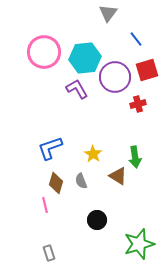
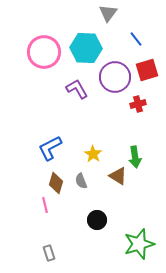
cyan hexagon: moved 1 px right, 10 px up; rotated 8 degrees clockwise
blue L-shape: rotated 8 degrees counterclockwise
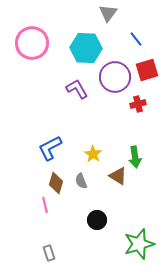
pink circle: moved 12 px left, 9 px up
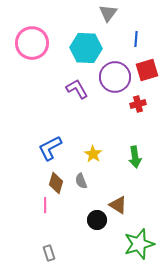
blue line: rotated 42 degrees clockwise
brown triangle: moved 29 px down
pink line: rotated 14 degrees clockwise
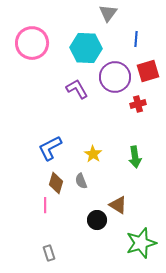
red square: moved 1 px right, 1 px down
green star: moved 2 px right, 1 px up
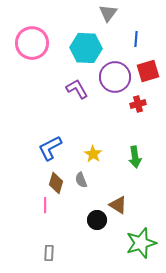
gray semicircle: moved 1 px up
gray rectangle: rotated 21 degrees clockwise
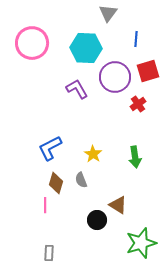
red cross: rotated 21 degrees counterclockwise
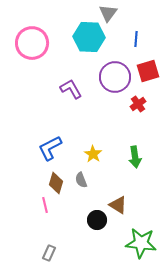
cyan hexagon: moved 3 px right, 11 px up
purple L-shape: moved 6 px left
pink line: rotated 14 degrees counterclockwise
green star: rotated 24 degrees clockwise
gray rectangle: rotated 21 degrees clockwise
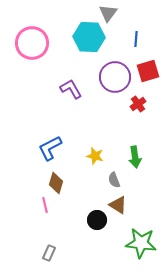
yellow star: moved 2 px right, 2 px down; rotated 18 degrees counterclockwise
gray semicircle: moved 33 px right
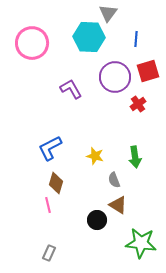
pink line: moved 3 px right
